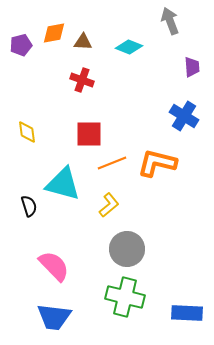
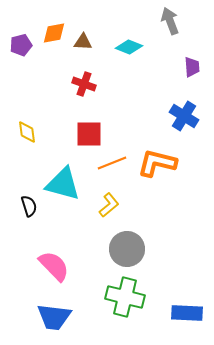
red cross: moved 2 px right, 4 px down
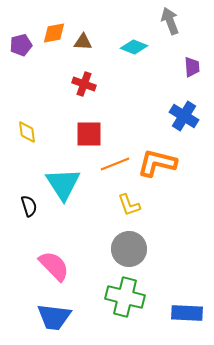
cyan diamond: moved 5 px right
orange line: moved 3 px right, 1 px down
cyan triangle: rotated 42 degrees clockwise
yellow L-shape: moved 20 px right; rotated 110 degrees clockwise
gray circle: moved 2 px right
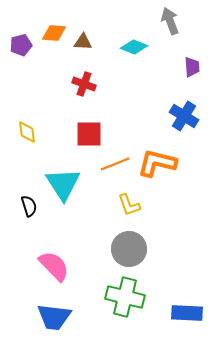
orange diamond: rotated 15 degrees clockwise
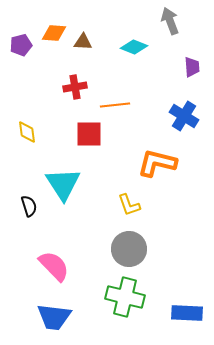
red cross: moved 9 px left, 3 px down; rotated 30 degrees counterclockwise
orange line: moved 59 px up; rotated 16 degrees clockwise
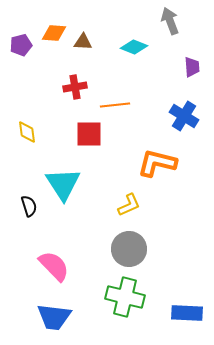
yellow L-shape: rotated 95 degrees counterclockwise
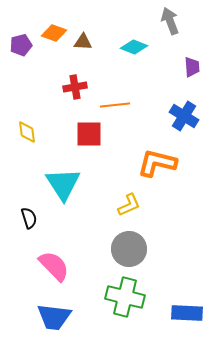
orange diamond: rotated 15 degrees clockwise
black semicircle: moved 12 px down
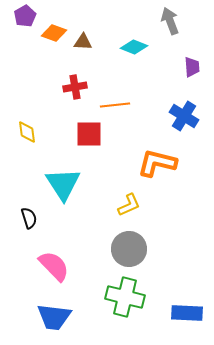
purple pentagon: moved 4 px right, 29 px up; rotated 15 degrees counterclockwise
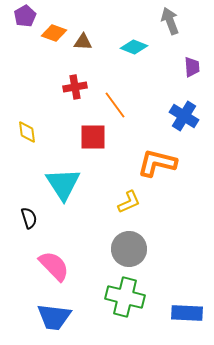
orange line: rotated 60 degrees clockwise
red square: moved 4 px right, 3 px down
yellow L-shape: moved 3 px up
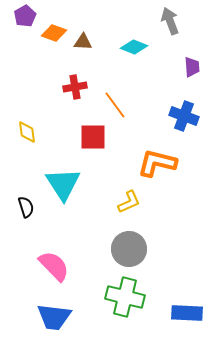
blue cross: rotated 12 degrees counterclockwise
black semicircle: moved 3 px left, 11 px up
